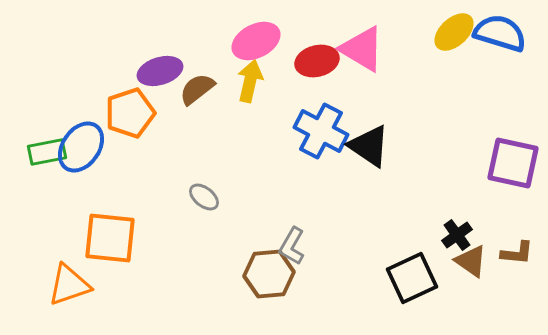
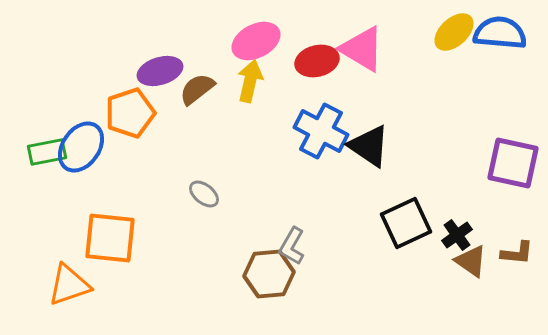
blue semicircle: rotated 12 degrees counterclockwise
gray ellipse: moved 3 px up
black square: moved 6 px left, 55 px up
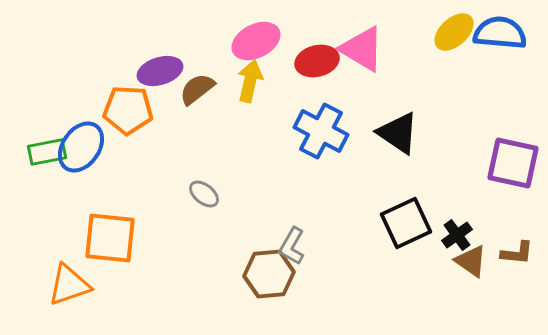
orange pentagon: moved 2 px left, 3 px up; rotated 21 degrees clockwise
black triangle: moved 29 px right, 13 px up
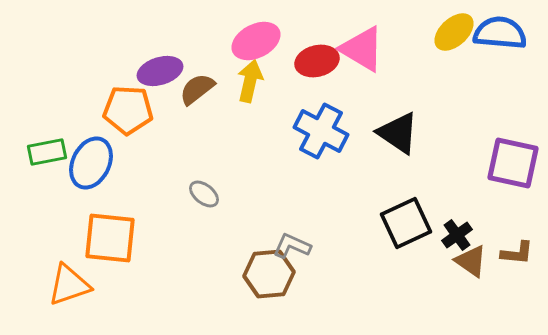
blue ellipse: moved 10 px right, 16 px down; rotated 9 degrees counterclockwise
gray L-shape: rotated 84 degrees clockwise
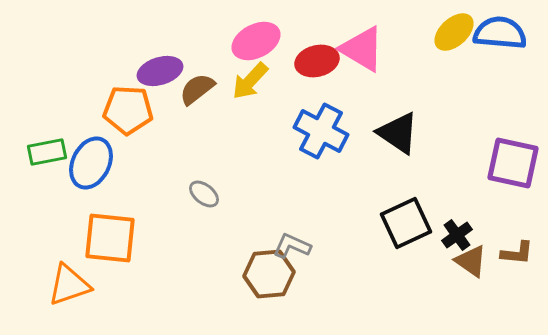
yellow arrow: rotated 150 degrees counterclockwise
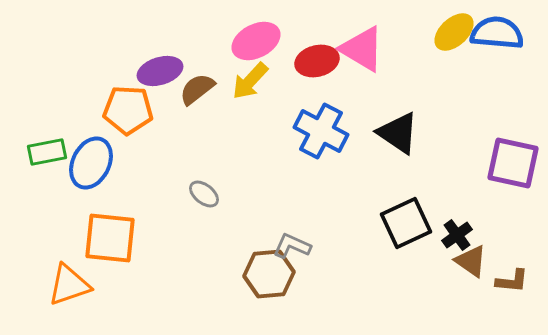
blue semicircle: moved 3 px left
brown L-shape: moved 5 px left, 28 px down
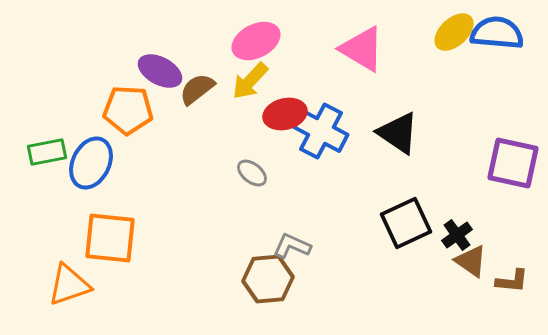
red ellipse: moved 32 px left, 53 px down
purple ellipse: rotated 45 degrees clockwise
gray ellipse: moved 48 px right, 21 px up
brown hexagon: moved 1 px left, 5 px down
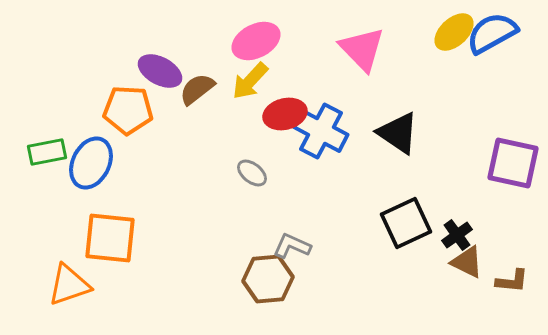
blue semicircle: moved 5 px left; rotated 34 degrees counterclockwise
pink triangle: rotated 15 degrees clockwise
brown triangle: moved 4 px left, 1 px down; rotated 9 degrees counterclockwise
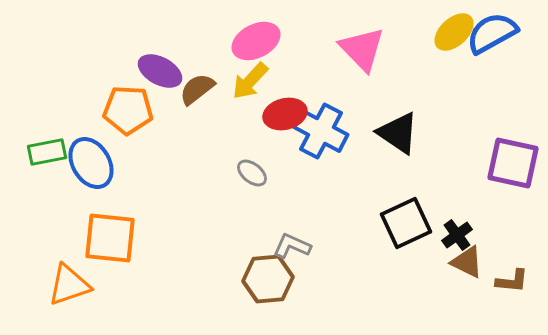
blue ellipse: rotated 57 degrees counterclockwise
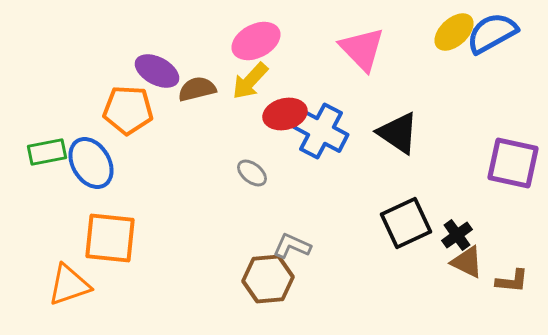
purple ellipse: moved 3 px left
brown semicircle: rotated 24 degrees clockwise
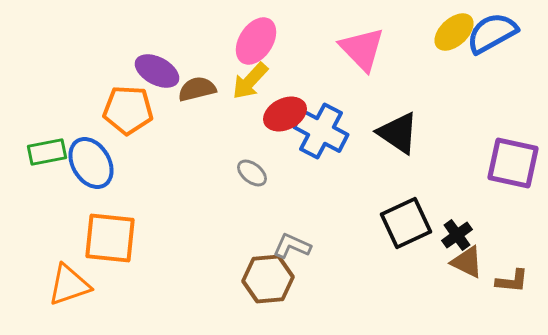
pink ellipse: rotated 30 degrees counterclockwise
red ellipse: rotated 12 degrees counterclockwise
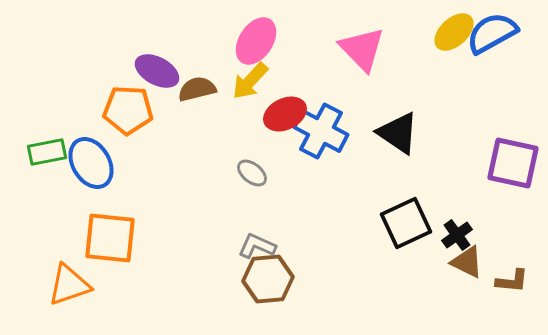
gray L-shape: moved 35 px left
